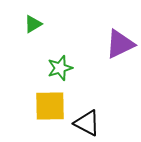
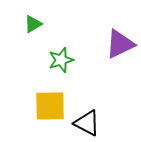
green star: moved 1 px right, 8 px up
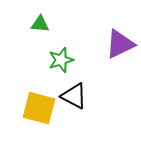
green triangle: moved 7 px right; rotated 36 degrees clockwise
yellow square: moved 11 px left, 2 px down; rotated 16 degrees clockwise
black triangle: moved 13 px left, 27 px up
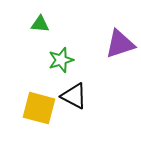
purple triangle: rotated 8 degrees clockwise
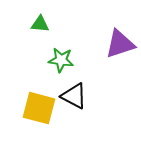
green star: rotated 25 degrees clockwise
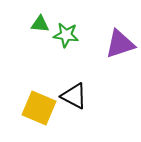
green star: moved 5 px right, 25 px up
yellow square: rotated 8 degrees clockwise
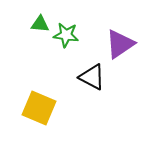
purple triangle: rotated 16 degrees counterclockwise
black triangle: moved 18 px right, 19 px up
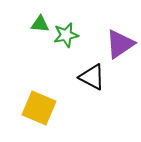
green star: rotated 20 degrees counterclockwise
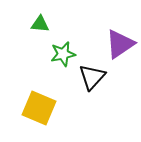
green star: moved 3 px left, 19 px down
black triangle: rotated 44 degrees clockwise
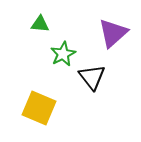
purple triangle: moved 7 px left, 11 px up; rotated 8 degrees counterclockwise
green star: rotated 15 degrees counterclockwise
black triangle: rotated 20 degrees counterclockwise
